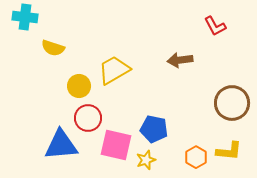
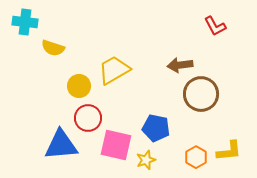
cyan cross: moved 5 px down
brown arrow: moved 5 px down
brown circle: moved 31 px left, 9 px up
blue pentagon: moved 2 px right, 1 px up
yellow L-shape: rotated 12 degrees counterclockwise
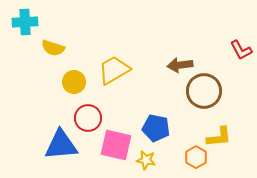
cyan cross: rotated 10 degrees counterclockwise
red L-shape: moved 26 px right, 24 px down
yellow circle: moved 5 px left, 4 px up
brown circle: moved 3 px right, 3 px up
yellow L-shape: moved 10 px left, 14 px up
yellow star: rotated 30 degrees clockwise
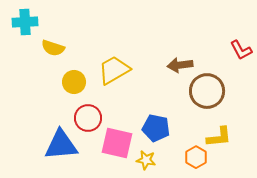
brown circle: moved 3 px right
pink square: moved 1 px right, 2 px up
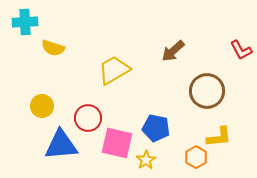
brown arrow: moved 7 px left, 14 px up; rotated 35 degrees counterclockwise
yellow circle: moved 32 px left, 24 px down
yellow star: rotated 30 degrees clockwise
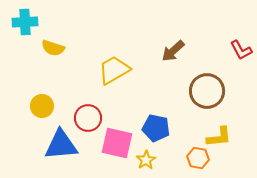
orange hexagon: moved 2 px right, 1 px down; rotated 20 degrees counterclockwise
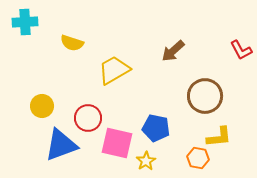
yellow semicircle: moved 19 px right, 5 px up
brown circle: moved 2 px left, 5 px down
blue triangle: rotated 15 degrees counterclockwise
yellow star: moved 1 px down
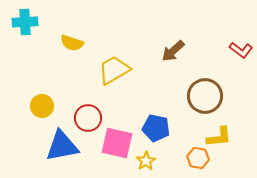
red L-shape: rotated 25 degrees counterclockwise
blue triangle: moved 1 px right, 1 px down; rotated 9 degrees clockwise
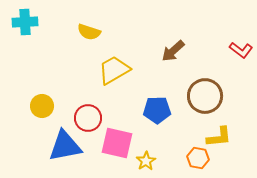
yellow semicircle: moved 17 px right, 11 px up
blue pentagon: moved 1 px right, 18 px up; rotated 12 degrees counterclockwise
blue triangle: moved 3 px right
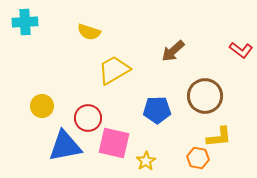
pink square: moved 3 px left
